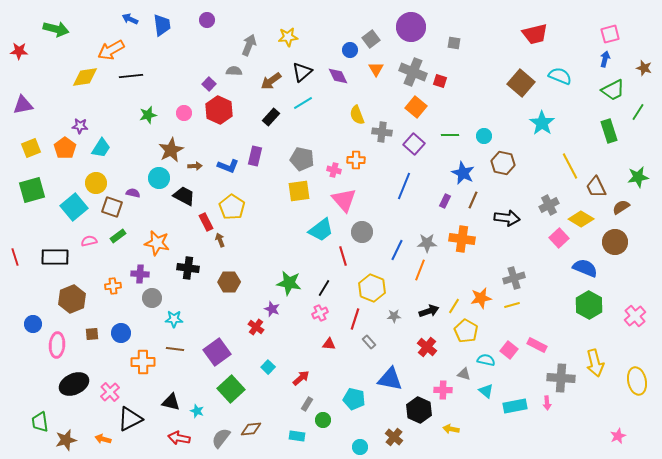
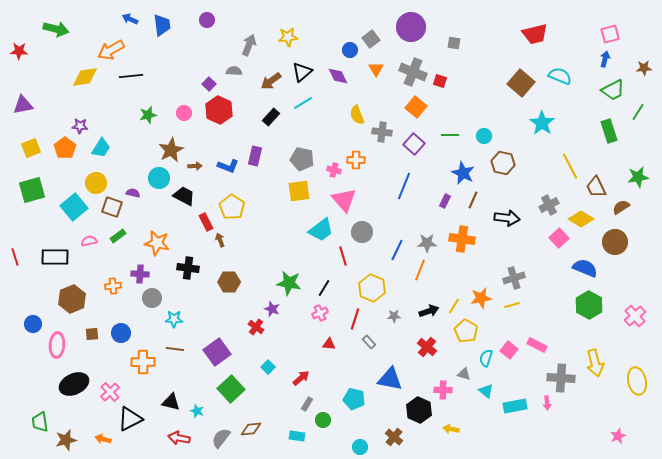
brown star at (644, 68): rotated 21 degrees counterclockwise
cyan semicircle at (486, 360): moved 2 px up; rotated 84 degrees counterclockwise
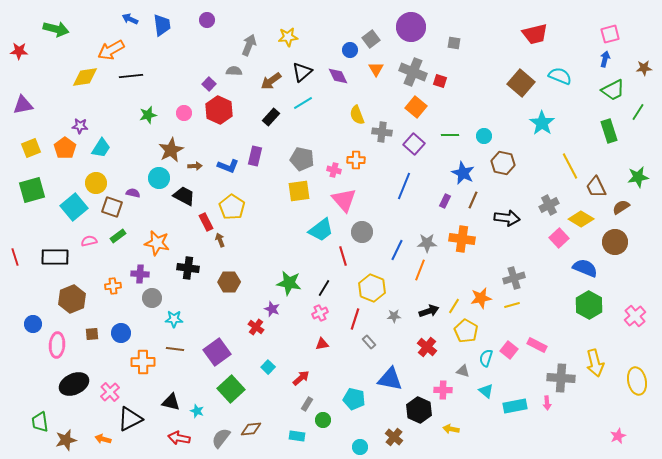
red triangle at (329, 344): moved 7 px left; rotated 16 degrees counterclockwise
gray triangle at (464, 374): moved 1 px left, 3 px up
